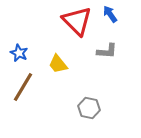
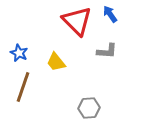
yellow trapezoid: moved 2 px left, 2 px up
brown line: rotated 12 degrees counterclockwise
gray hexagon: rotated 15 degrees counterclockwise
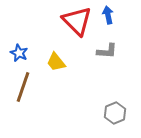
blue arrow: moved 2 px left, 1 px down; rotated 24 degrees clockwise
gray hexagon: moved 26 px right, 5 px down; rotated 20 degrees counterclockwise
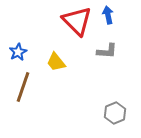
blue star: moved 1 px left, 1 px up; rotated 18 degrees clockwise
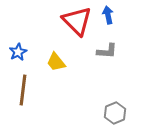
brown line: moved 3 px down; rotated 12 degrees counterclockwise
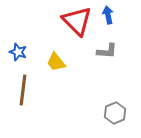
blue star: rotated 24 degrees counterclockwise
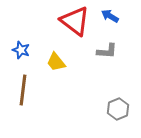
blue arrow: moved 2 px right, 1 px down; rotated 48 degrees counterclockwise
red triangle: moved 2 px left; rotated 8 degrees counterclockwise
blue star: moved 3 px right, 2 px up
gray hexagon: moved 3 px right, 4 px up
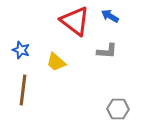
yellow trapezoid: rotated 10 degrees counterclockwise
gray hexagon: rotated 25 degrees clockwise
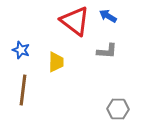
blue arrow: moved 2 px left
yellow trapezoid: rotated 130 degrees counterclockwise
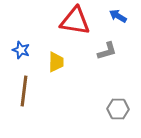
blue arrow: moved 10 px right
red triangle: rotated 28 degrees counterclockwise
gray L-shape: rotated 20 degrees counterclockwise
brown line: moved 1 px right, 1 px down
